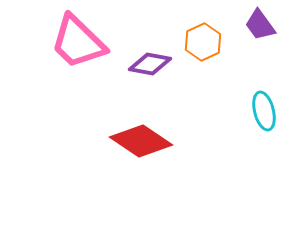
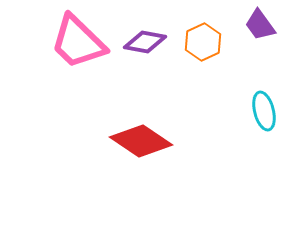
purple diamond: moved 5 px left, 22 px up
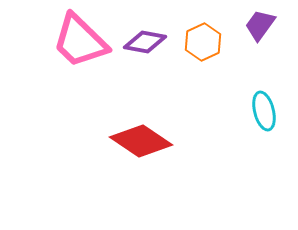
purple trapezoid: rotated 72 degrees clockwise
pink trapezoid: moved 2 px right, 1 px up
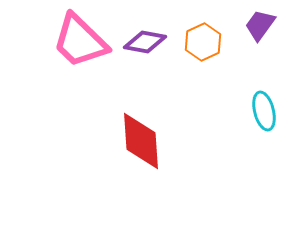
red diamond: rotated 52 degrees clockwise
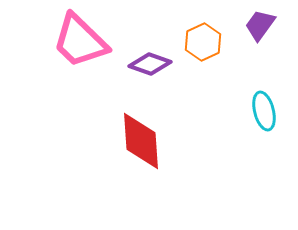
purple diamond: moved 5 px right, 22 px down; rotated 9 degrees clockwise
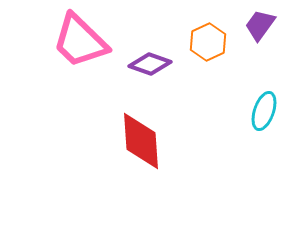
orange hexagon: moved 5 px right
cyan ellipse: rotated 33 degrees clockwise
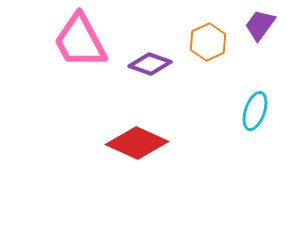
pink trapezoid: rotated 18 degrees clockwise
cyan ellipse: moved 9 px left
red diamond: moved 4 px left, 2 px down; rotated 62 degrees counterclockwise
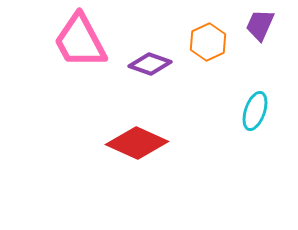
purple trapezoid: rotated 12 degrees counterclockwise
